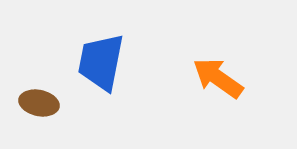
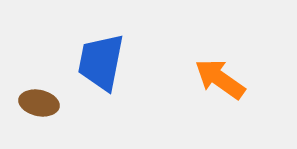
orange arrow: moved 2 px right, 1 px down
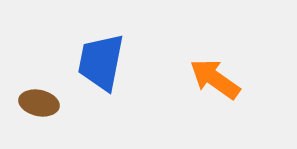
orange arrow: moved 5 px left
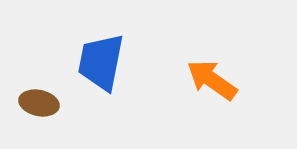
orange arrow: moved 3 px left, 1 px down
